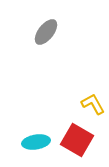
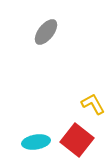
red square: rotated 8 degrees clockwise
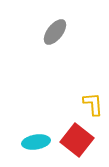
gray ellipse: moved 9 px right
yellow L-shape: rotated 25 degrees clockwise
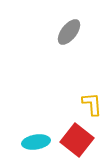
gray ellipse: moved 14 px right
yellow L-shape: moved 1 px left
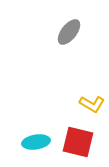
yellow L-shape: rotated 125 degrees clockwise
red square: moved 1 px right, 2 px down; rotated 24 degrees counterclockwise
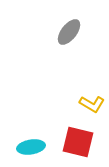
cyan ellipse: moved 5 px left, 5 px down
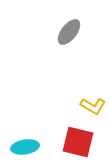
yellow L-shape: moved 1 px right, 2 px down
cyan ellipse: moved 6 px left
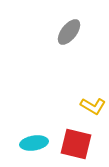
red square: moved 2 px left, 2 px down
cyan ellipse: moved 9 px right, 4 px up
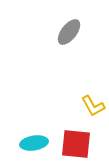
yellow L-shape: rotated 30 degrees clockwise
red square: rotated 8 degrees counterclockwise
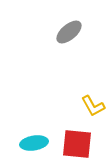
gray ellipse: rotated 12 degrees clockwise
red square: moved 1 px right
